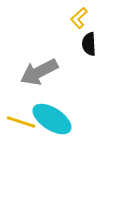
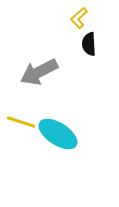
cyan ellipse: moved 6 px right, 15 px down
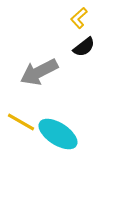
black semicircle: moved 5 px left, 3 px down; rotated 125 degrees counterclockwise
yellow line: rotated 12 degrees clockwise
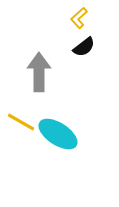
gray arrow: rotated 117 degrees clockwise
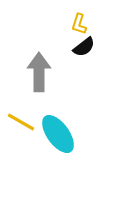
yellow L-shape: moved 6 px down; rotated 30 degrees counterclockwise
cyan ellipse: rotated 21 degrees clockwise
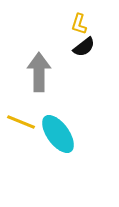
yellow line: rotated 8 degrees counterclockwise
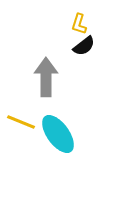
black semicircle: moved 1 px up
gray arrow: moved 7 px right, 5 px down
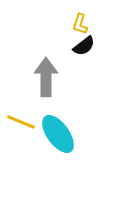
yellow L-shape: moved 1 px right
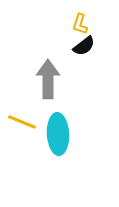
gray arrow: moved 2 px right, 2 px down
yellow line: moved 1 px right
cyan ellipse: rotated 33 degrees clockwise
